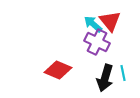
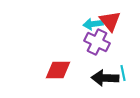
cyan arrow: rotated 48 degrees counterclockwise
red diamond: rotated 24 degrees counterclockwise
black arrow: rotated 76 degrees clockwise
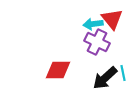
red triangle: moved 2 px right, 2 px up
black arrow: rotated 44 degrees counterclockwise
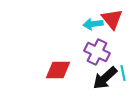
purple cross: moved 10 px down
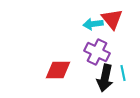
black arrow: rotated 36 degrees counterclockwise
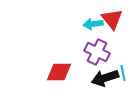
red diamond: moved 1 px right, 2 px down
black arrow: rotated 60 degrees clockwise
